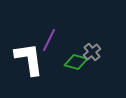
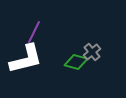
purple line: moved 15 px left, 8 px up
white L-shape: moved 3 px left; rotated 84 degrees clockwise
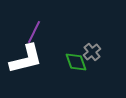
green diamond: rotated 55 degrees clockwise
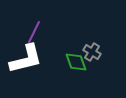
gray cross: rotated 18 degrees counterclockwise
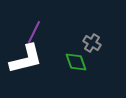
gray cross: moved 9 px up
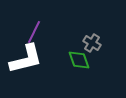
green diamond: moved 3 px right, 2 px up
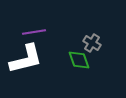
purple line: rotated 55 degrees clockwise
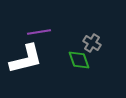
purple line: moved 5 px right
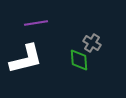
purple line: moved 3 px left, 9 px up
green diamond: rotated 15 degrees clockwise
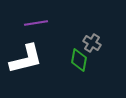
green diamond: rotated 15 degrees clockwise
